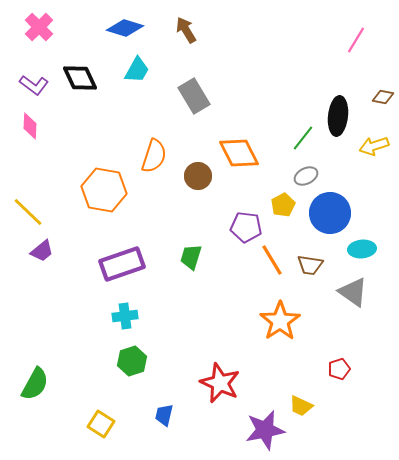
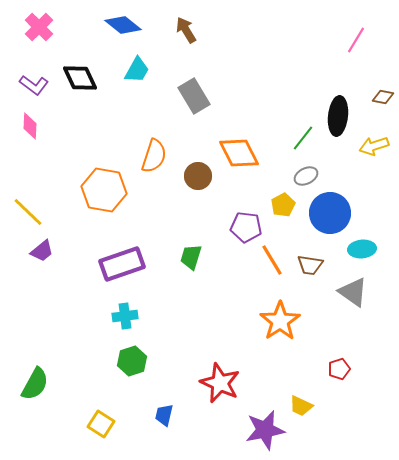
blue diamond: moved 2 px left, 3 px up; rotated 21 degrees clockwise
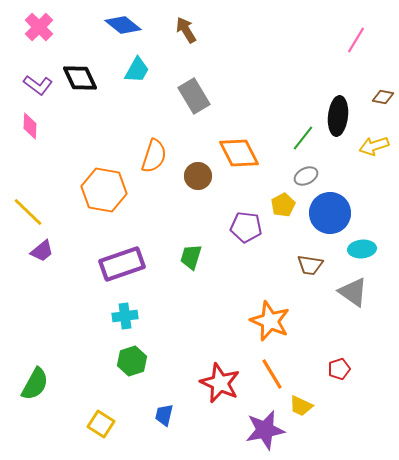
purple L-shape: moved 4 px right
orange line: moved 114 px down
orange star: moved 10 px left; rotated 15 degrees counterclockwise
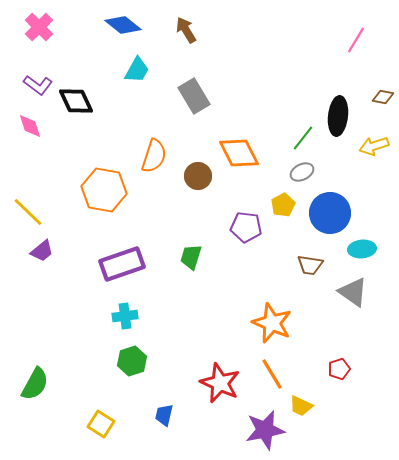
black diamond: moved 4 px left, 23 px down
pink diamond: rotated 20 degrees counterclockwise
gray ellipse: moved 4 px left, 4 px up
orange star: moved 2 px right, 2 px down
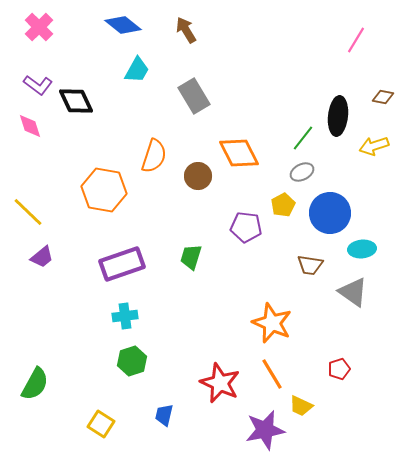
purple trapezoid: moved 6 px down
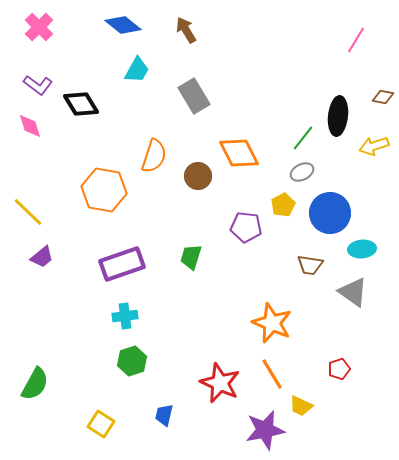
black diamond: moved 5 px right, 3 px down; rotated 6 degrees counterclockwise
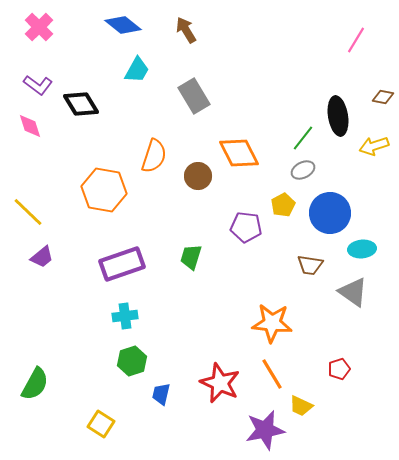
black ellipse: rotated 15 degrees counterclockwise
gray ellipse: moved 1 px right, 2 px up
orange star: rotated 18 degrees counterclockwise
blue trapezoid: moved 3 px left, 21 px up
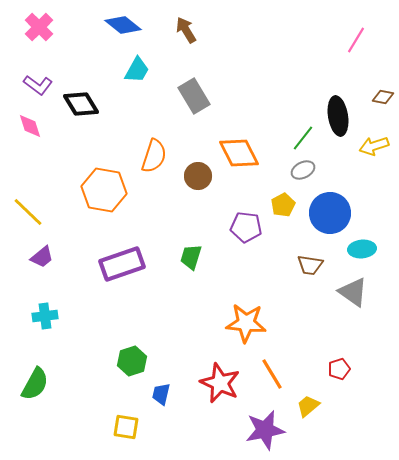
cyan cross: moved 80 px left
orange star: moved 26 px left
yellow trapezoid: moved 7 px right; rotated 115 degrees clockwise
yellow square: moved 25 px right, 3 px down; rotated 24 degrees counterclockwise
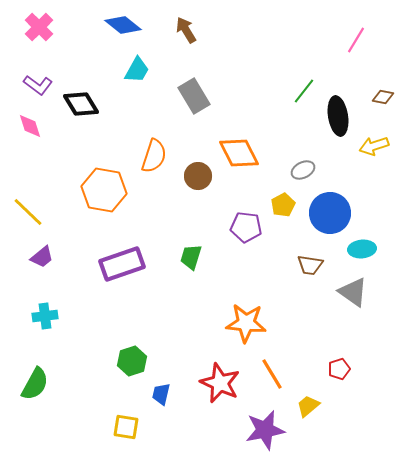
green line: moved 1 px right, 47 px up
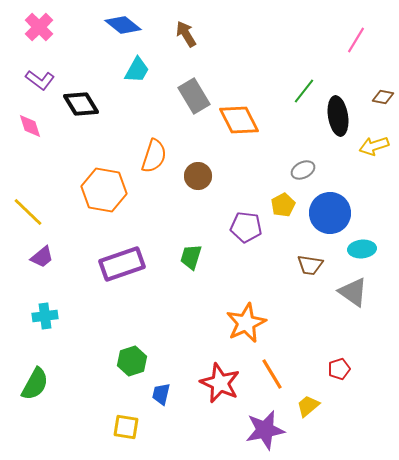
brown arrow: moved 4 px down
purple L-shape: moved 2 px right, 5 px up
orange diamond: moved 33 px up
orange star: rotated 30 degrees counterclockwise
